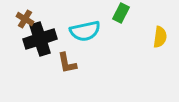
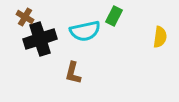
green rectangle: moved 7 px left, 3 px down
brown cross: moved 2 px up
brown L-shape: moved 6 px right, 10 px down; rotated 25 degrees clockwise
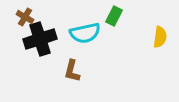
cyan semicircle: moved 2 px down
brown L-shape: moved 1 px left, 2 px up
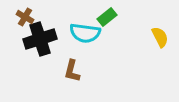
green rectangle: moved 7 px left, 1 px down; rotated 24 degrees clockwise
cyan semicircle: rotated 20 degrees clockwise
yellow semicircle: rotated 35 degrees counterclockwise
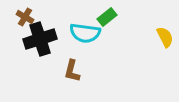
yellow semicircle: moved 5 px right
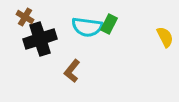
green rectangle: moved 2 px right, 7 px down; rotated 24 degrees counterclockwise
cyan semicircle: moved 2 px right, 6 px up
brown L-shape: rotated 25 degrees clockwise
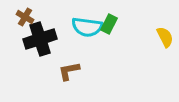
brown L-shape: moved 3 px left; rotated 40 degrees clockwise
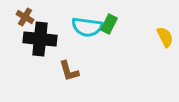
black cross: rotated 24 degrees clockwise
brown L-shape: rotated 95 degrees counterclockwise
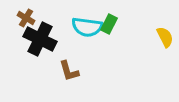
brown cross: moved 1 px right, 1 px down
black cross: rotated 20 degrees clockwise
